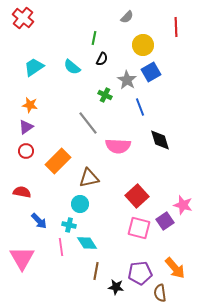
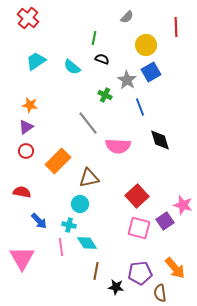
red cross: moved 5 px right
yellow circle: moved 3 px right
black semicircle: rotated 96 degrees counterclockwise
cyan trapezoid: moved 2 px right, 6 px up
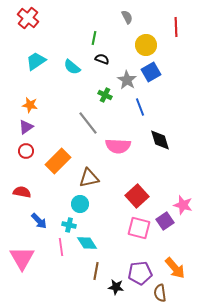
gray semicircle: rotated 72 degrees counterclockwise
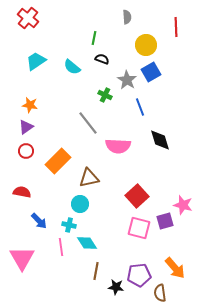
gray semicircle: rotated 24 degrees clockwise
purple square: rotated 18 degrees clockwise
purple pentagon: moved 1 px left, 2 px down
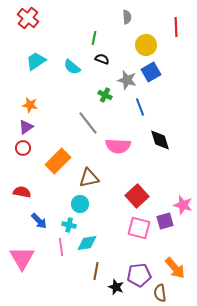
gray star: rotated 18 degrees counterclockwise
red circle: moved 3 px left, 3 px up
cyan diamond: rotated 65 degrees counterclockwise
black star: rotated 14 degrees clockwise
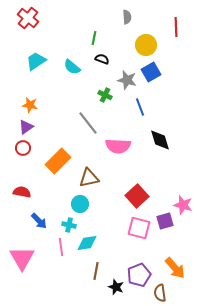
purple pentagon: rotated 15 degrees counterclockwise
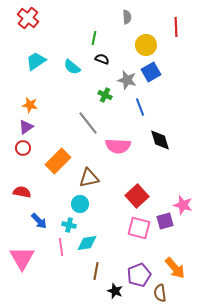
black star: moved 1 px left, 4 px down
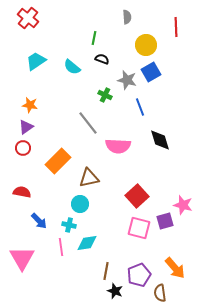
brown line: moved 10 px right
